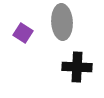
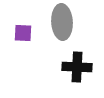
purple square: rotated 30 degrees counterclockwise
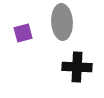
purple square: rotated 18 degrees counterclockwise
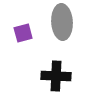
black cross: moved 21 px left, 9 px down
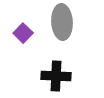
purple square: rotated 30 degrees counterclockwise
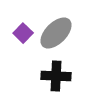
gray ellipse: moved 6 px left, 11 px down; rotated 48 degrees clockwise
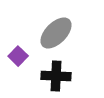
purple square: moved 5 px left, 23 px down
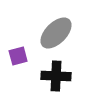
purple square: rotated 30 degrees clockwise
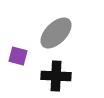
purple square: rotated 30 degrees clockwise
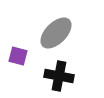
black cross: moved 3 px right; rotated 8 degrees clockwise
